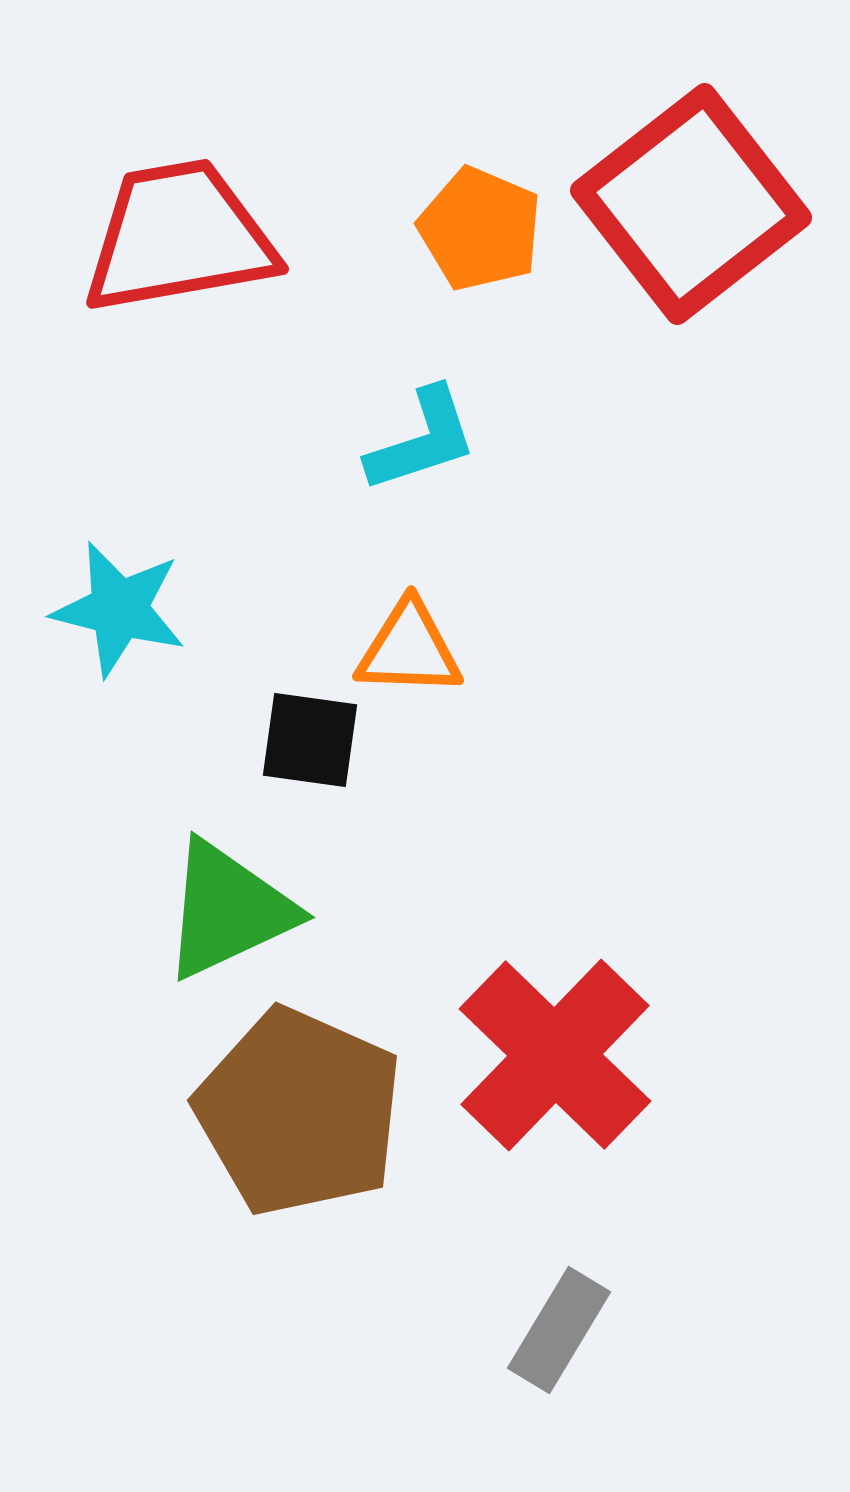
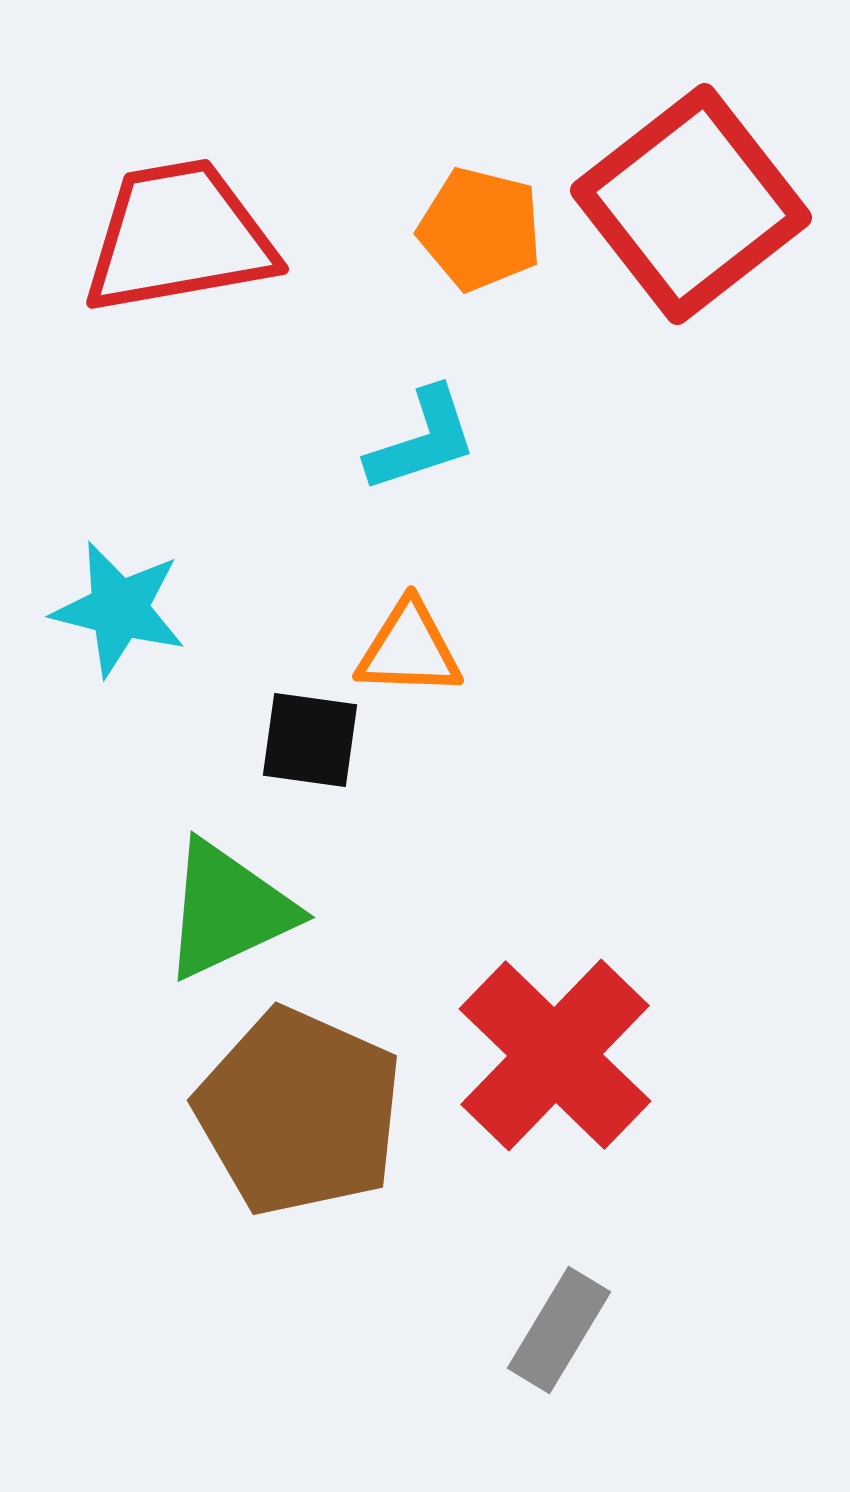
orange pentagon: rotated 9 degrees counterclockwise
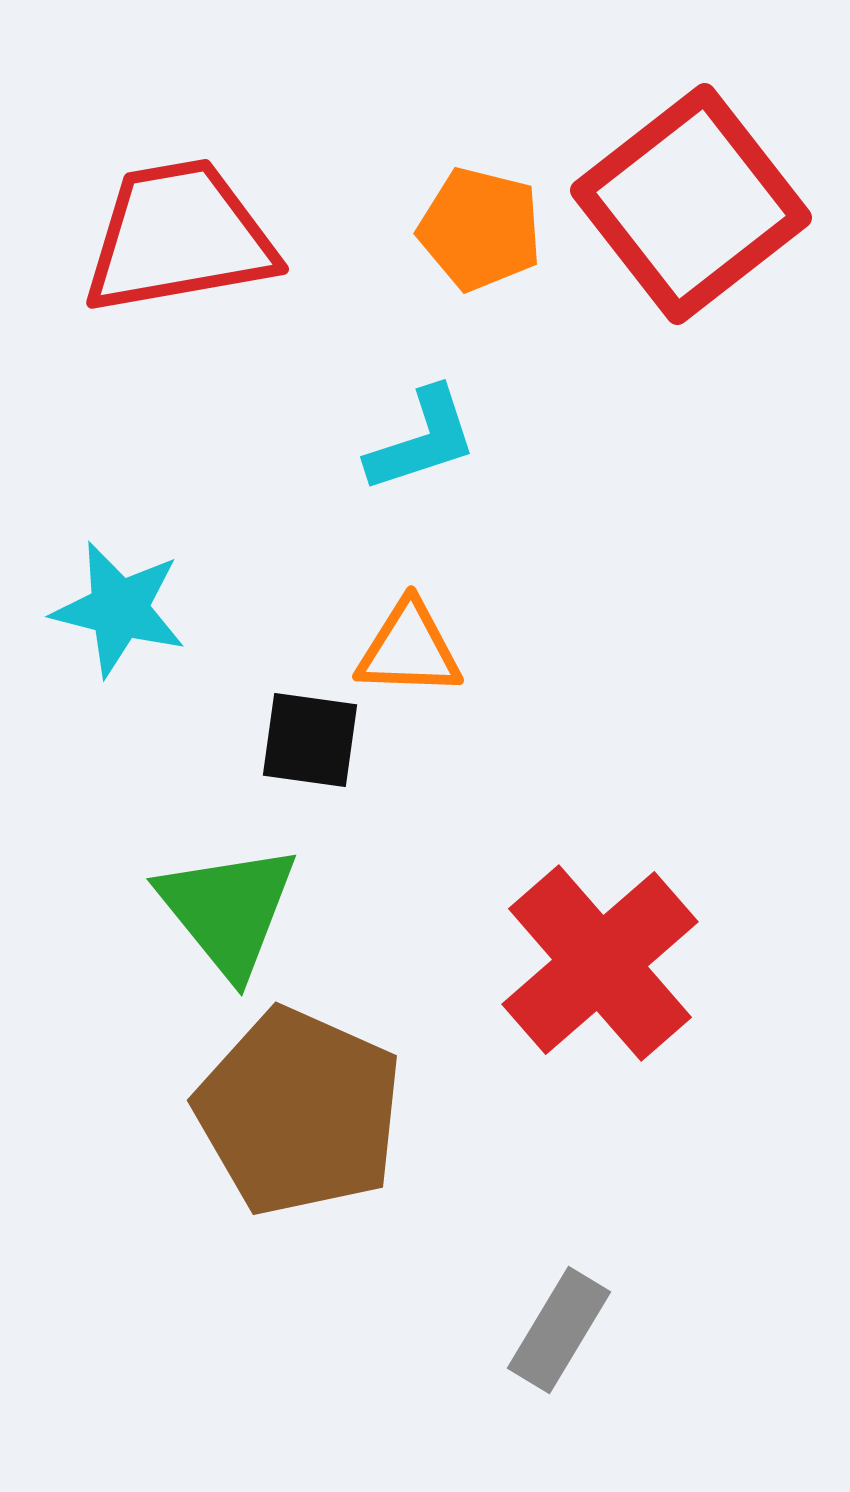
green triangle: rotated 44 degrees counterclockwise
red cross: moved 45 px right, 92 px up; rotated 5 degrees clockwise
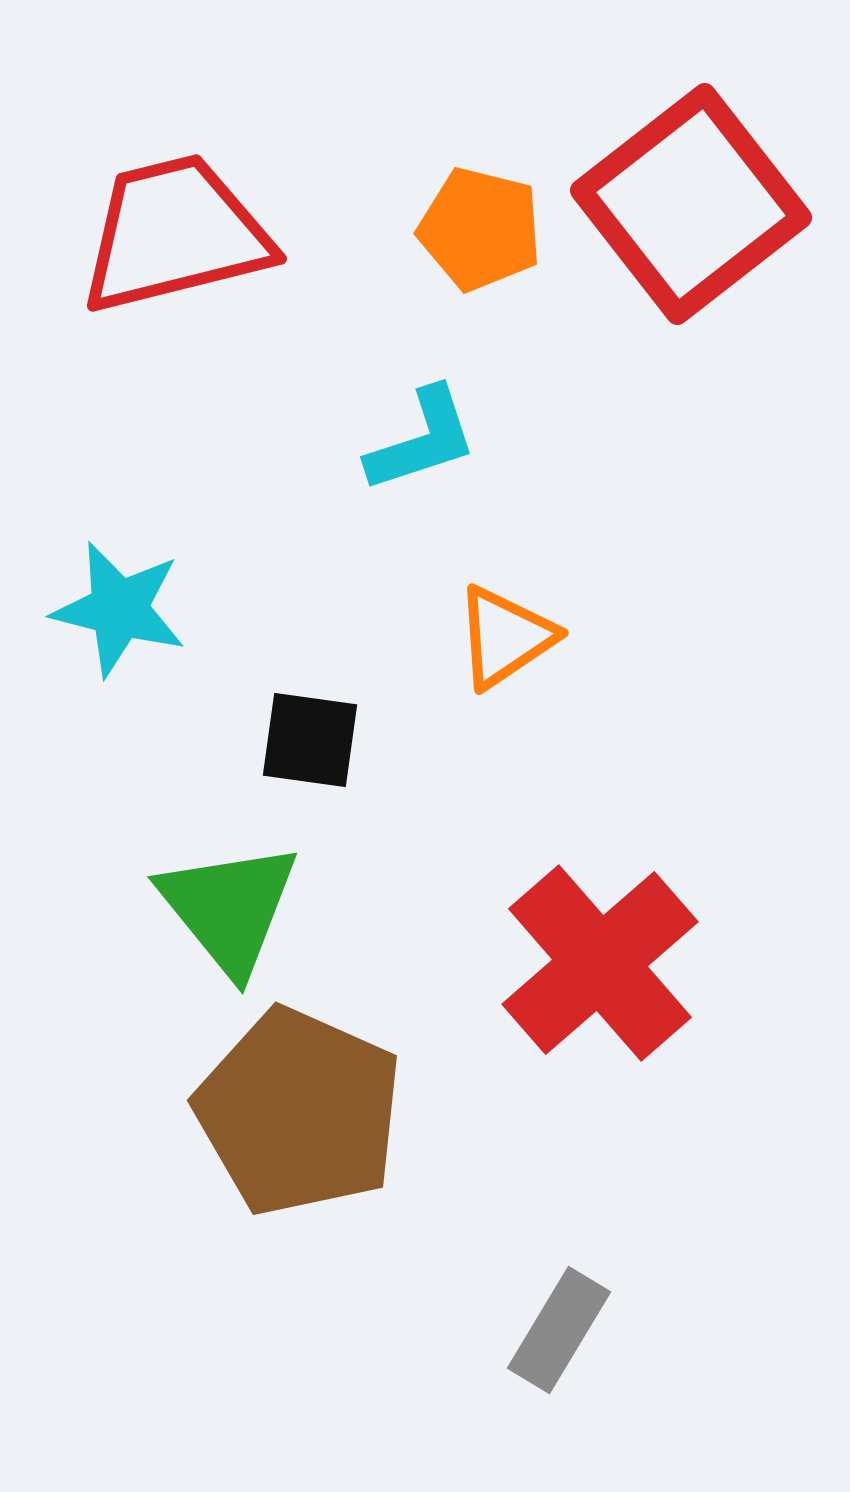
red trapezoid: moved 4 px left, 3 px up; rotated 4 degrees counterclockwise
orange triangle: moved 96 px right, 12 px up; rotated 36 degrees counterclockwise
green triangle: moved 1 px right, 2 px up
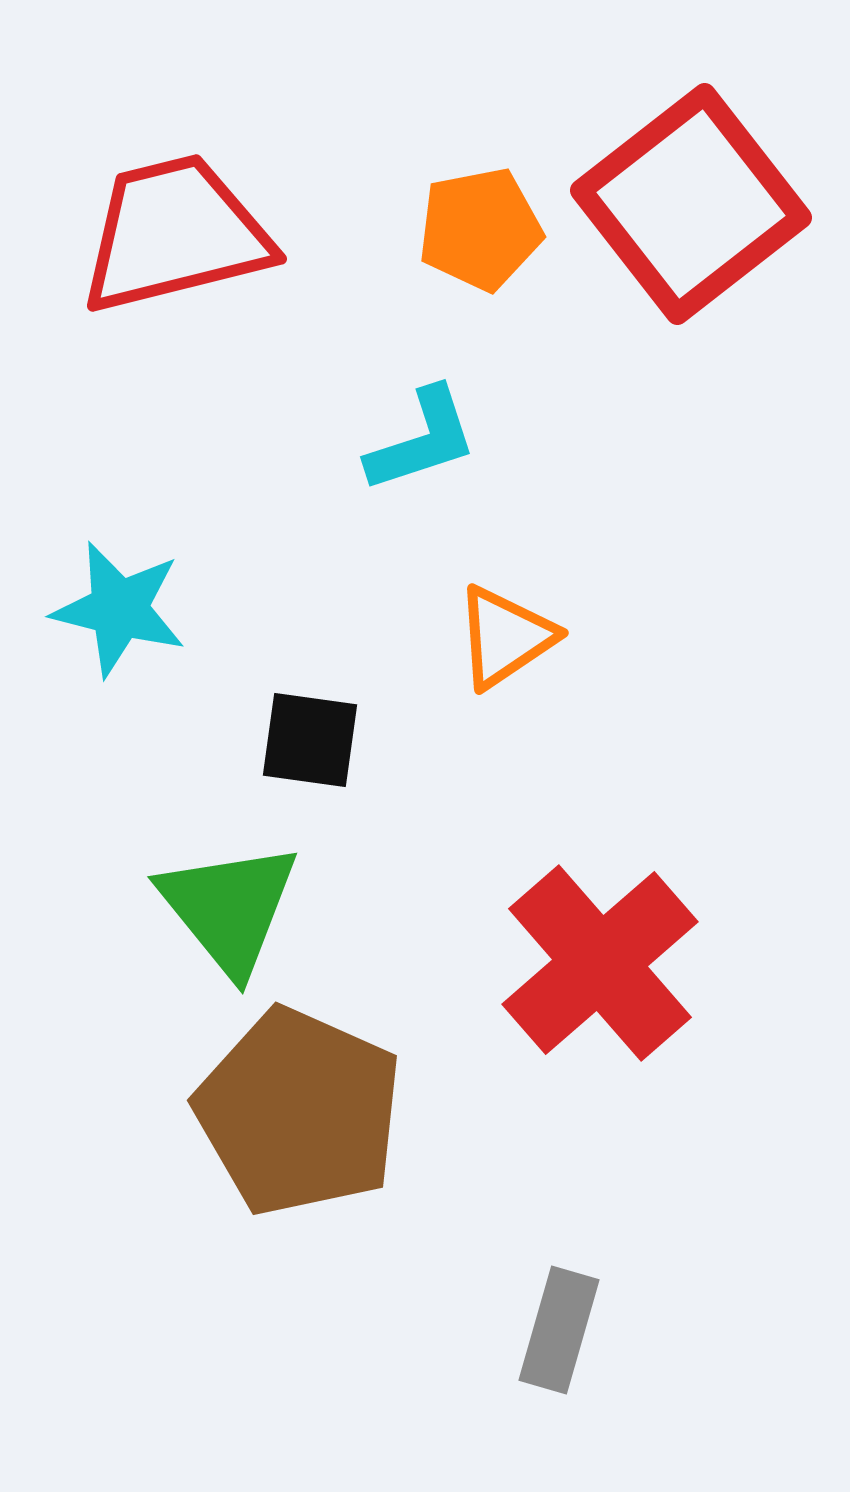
orange pentagon: rotated 25 degrees counterclockwise
gray rectangle: rotated 15 degrees counterclockwise
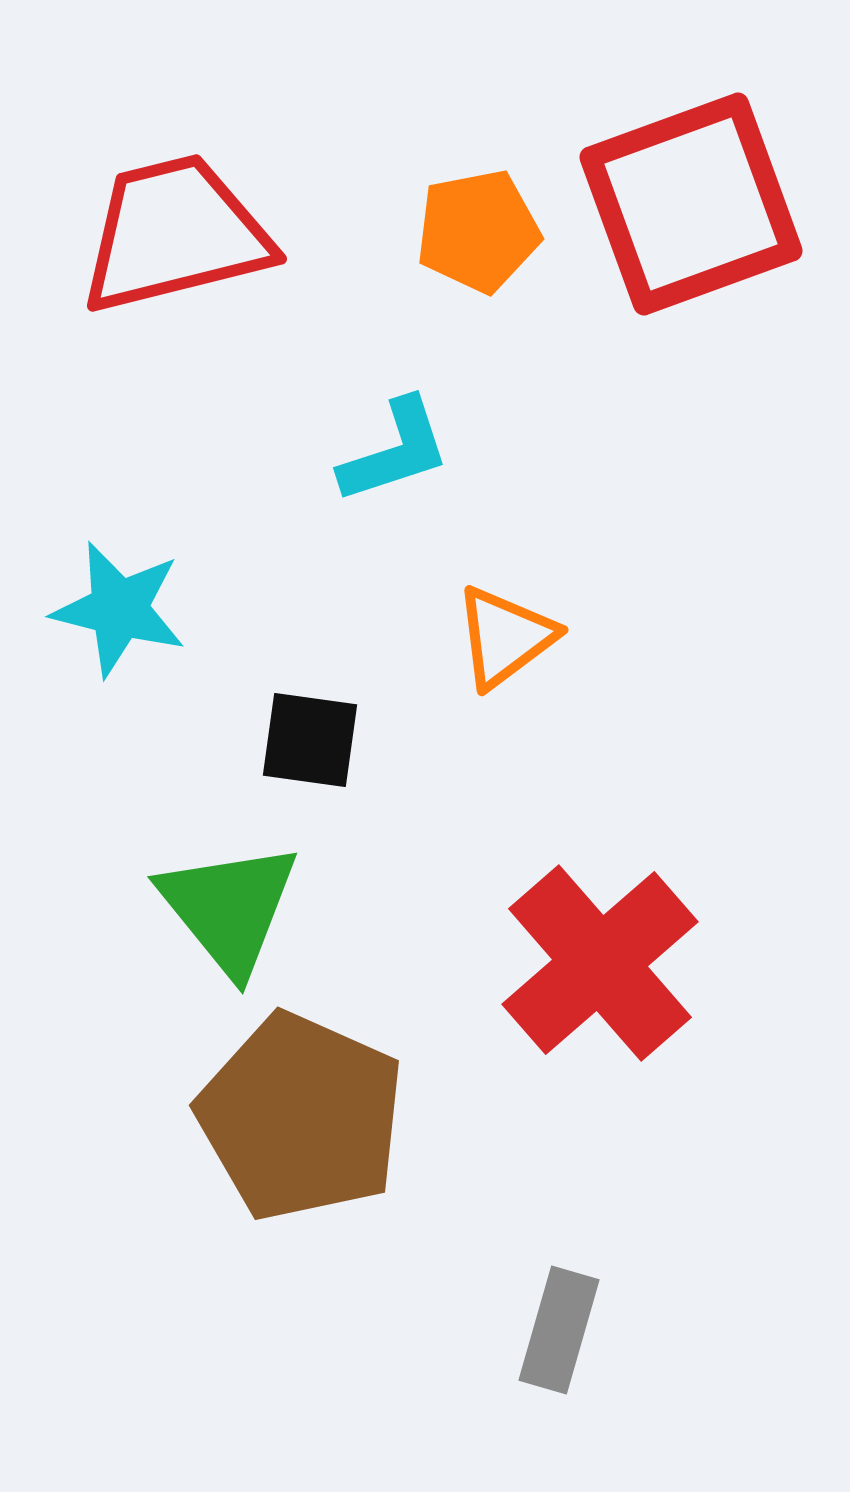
red square: rotated 18 degrees clockwise
orange pentagon: moved 2 px left, 2 px down
cyan L-shape: moved 27 px left, 11 px down
orange triangle: rotated 3 degrees counterclockwise
brown pentagon: moved 2 px right, 5 px down
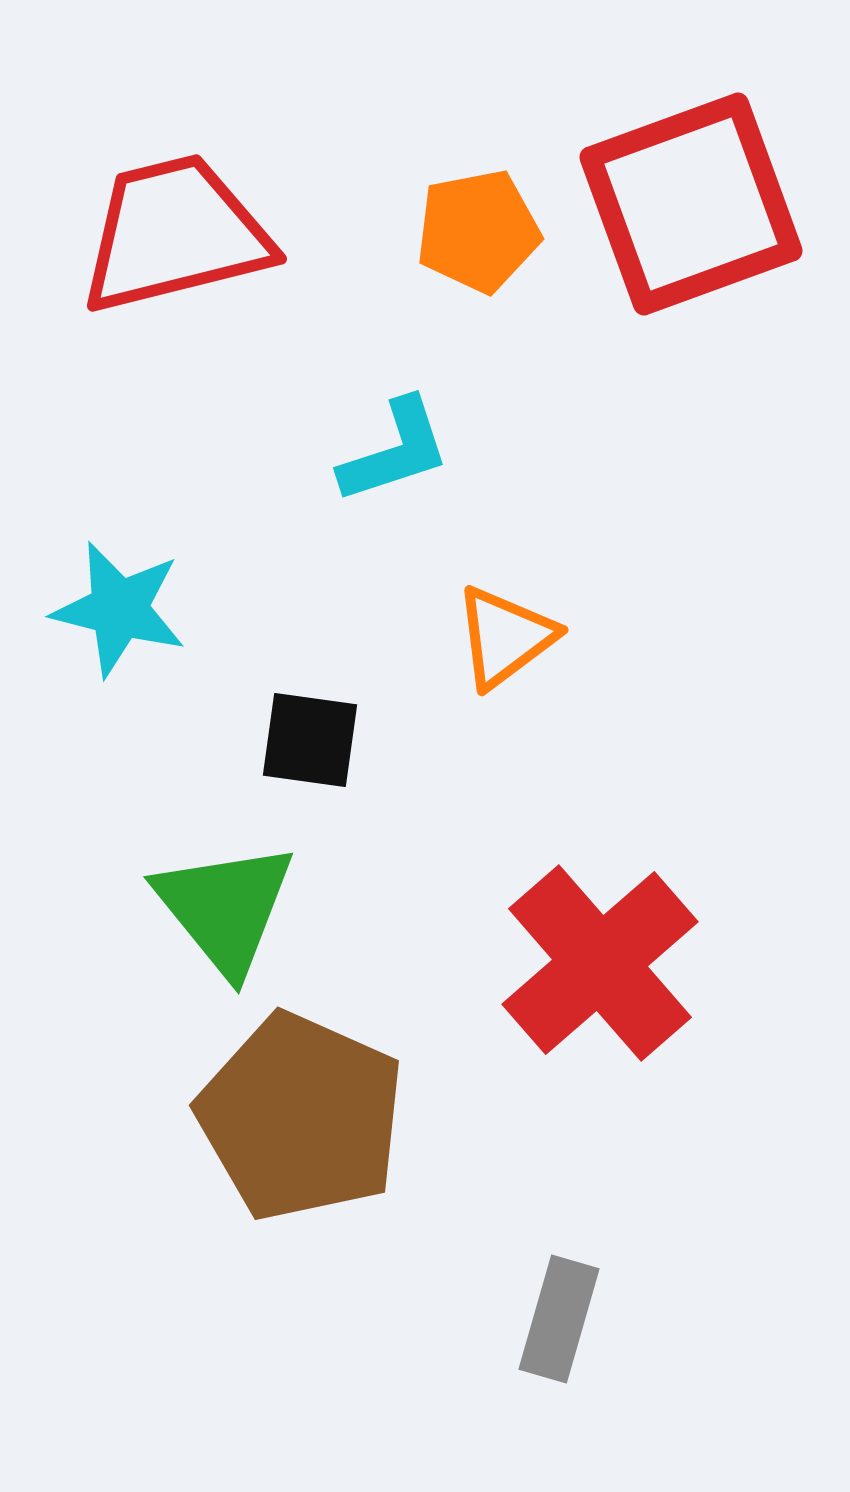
green triangle: moved 4 px left
gray rectangle: moved 11 px up
